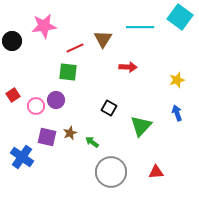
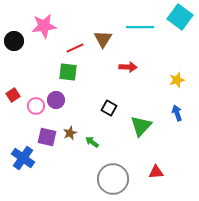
black circle: moved 2 px right
blue cross: moved 1 px right, 1 px down
gray circle: moved 2 px right, 7 px down
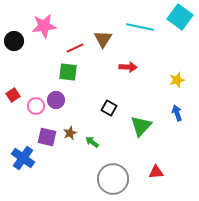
cyan line: rotated 12 degrees clockwise
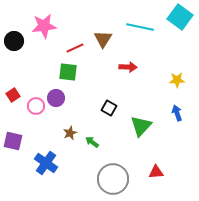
yellow star: rotated 14 degrees clockwise
purple circle: moved 2 px up
purple square: moved 34 px left, 4 px down
blue cross: moved 23 px right, 5 px down
